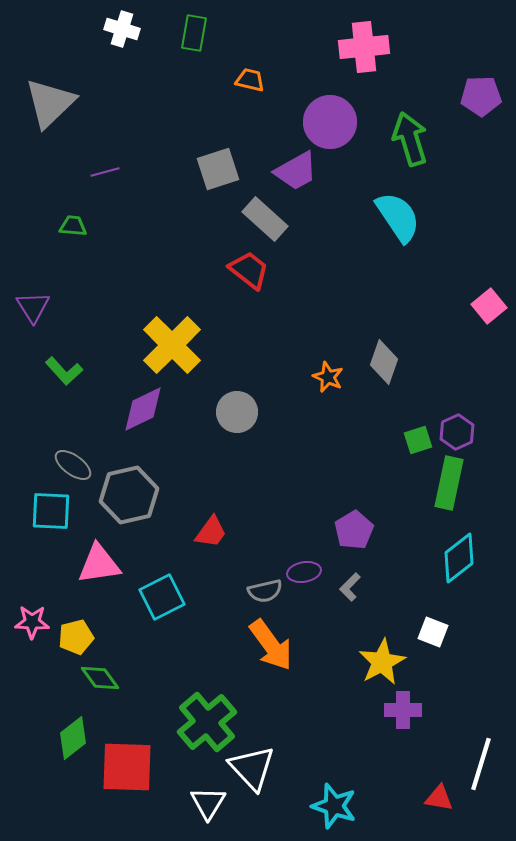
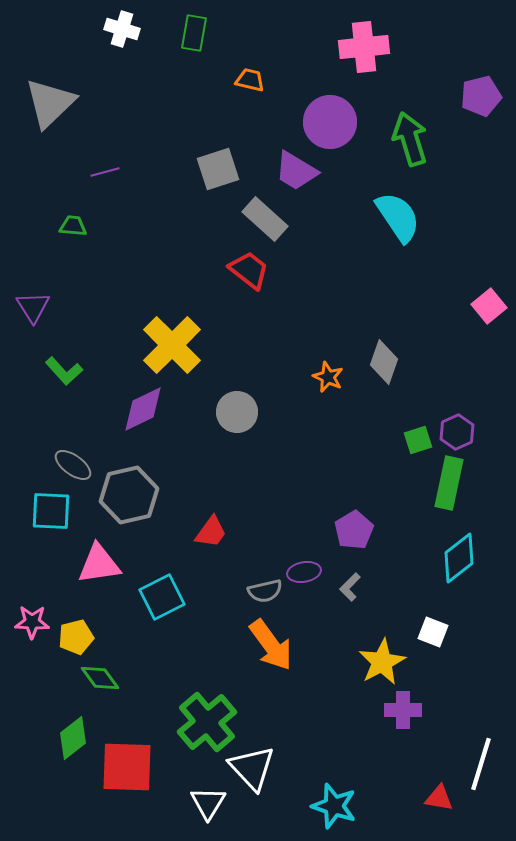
purple pentagon at (481, 96): rotated 12 degrees counterclockwise
purple trapezoid at (296, 171): rotated 60 degrees clockwise
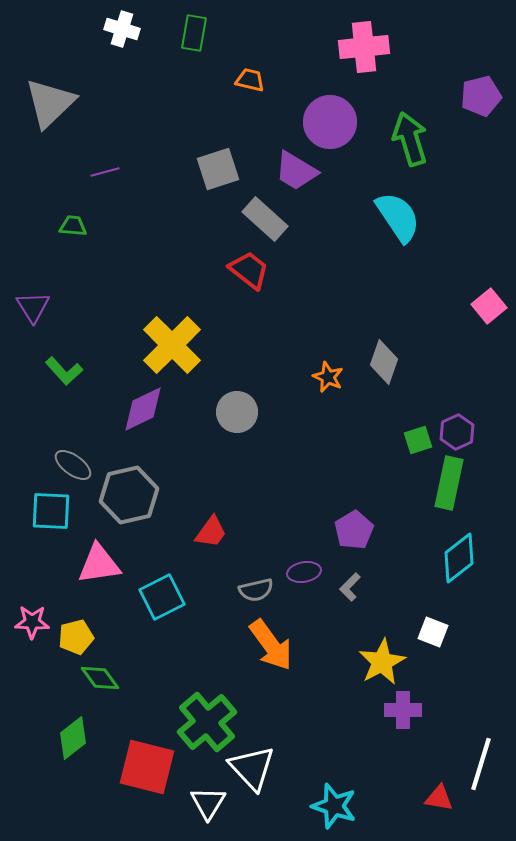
gray semicircle at (265, 591): moved 9 px left, 1 px up
red square at (127, 767): moved 20 px right; rotated 12 degrees clockwise
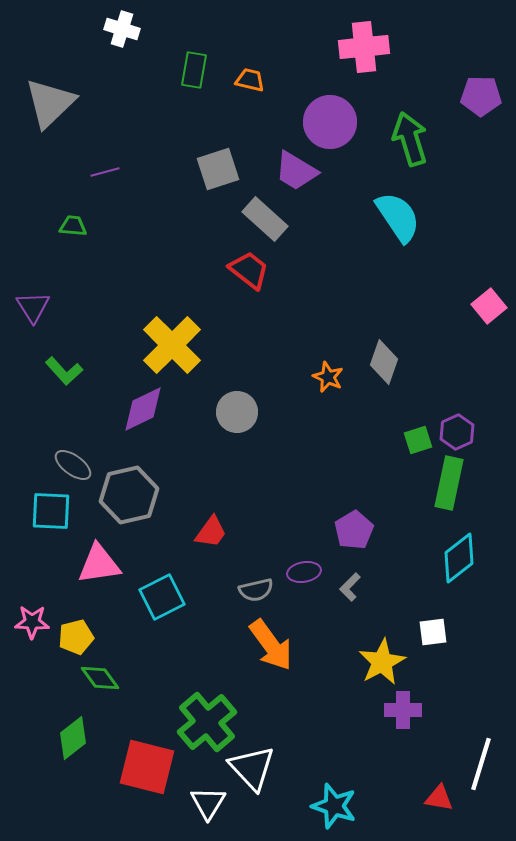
green rectangle at (194, 33): moved 37 px down
purple pentagon at (481, 96): rotated 15 degrees clockwise
white square at (433, 632): rotated 28 degrees counterclockwise
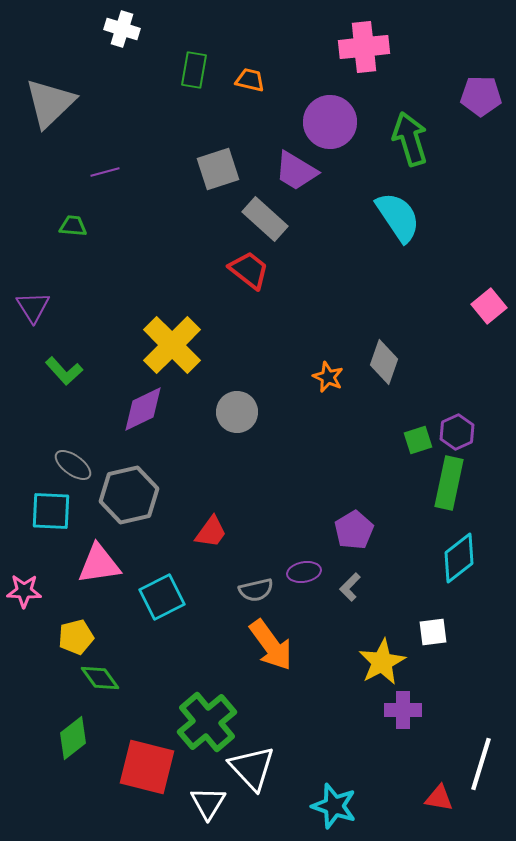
pink star at (32, 622): moved 8 px left, 31 px up
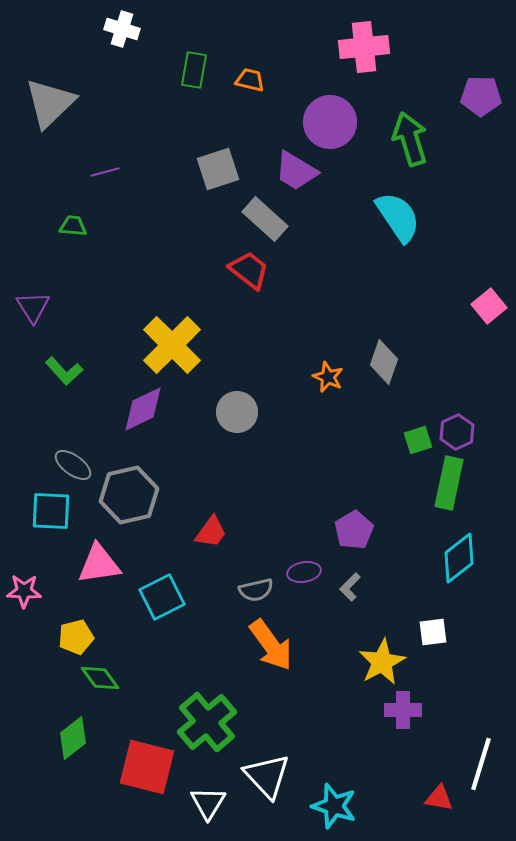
white triangle at (252, 768): moved 15 px right, 8 px down
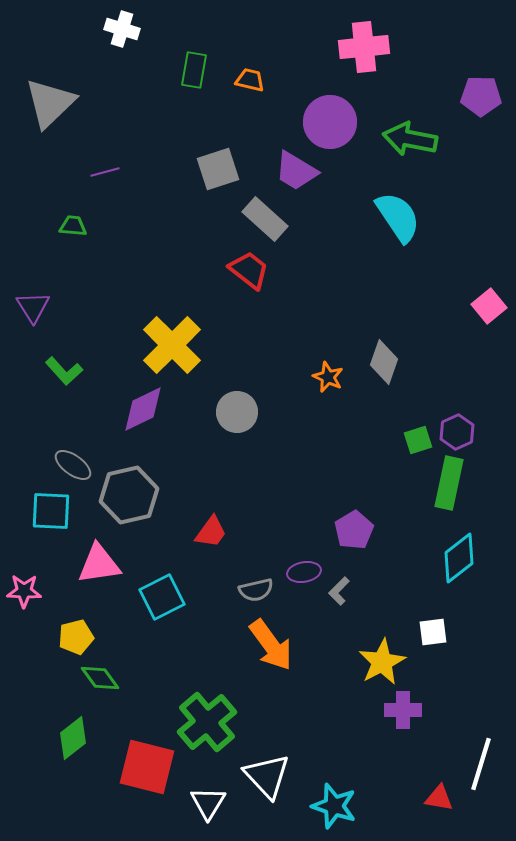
green arrow at (410, 139): rotated 62 degrees counterclockwise
gray L-shape at (350, 587): moved 11 px left, 4 px down
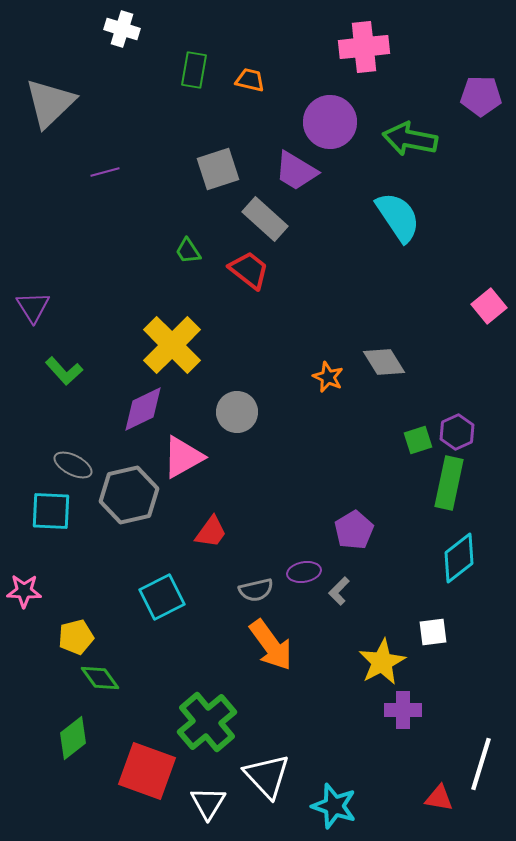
green trapezoid at (73, 226): moved 115 px right, 25 px down; rotated 128 degrees counterclockwise
gray diamond at (384, 362): rotated 51 degrees counterclockwise
gray ellipse at (73, 465): rotated 9 degrees counterclockwise
pink triangle at (99, 564): moved 84 px right, 107 px up; rotated 21 degrees counterclockwise
red square at (147, 767): moved 4 px down; rotated 6 degrees clockwise
